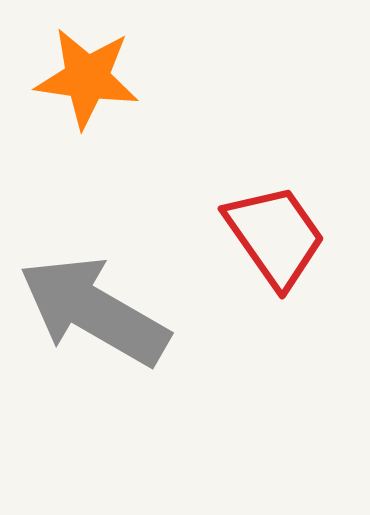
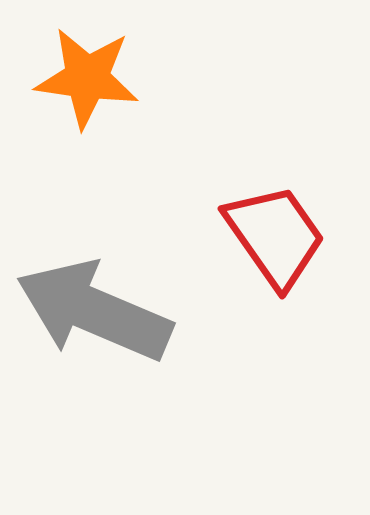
gray arrow: rotated 7 degrees counterclockwise
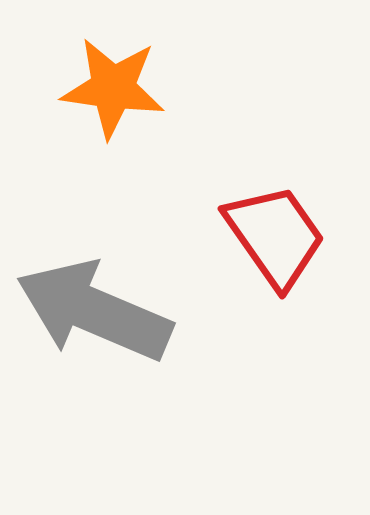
orange star: moved 26 px right, 10 px down
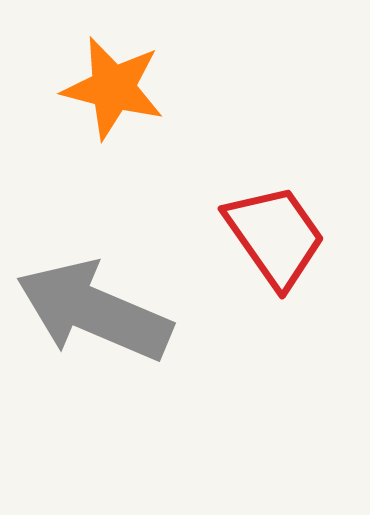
orange star: rotated 6 degrees clockwise
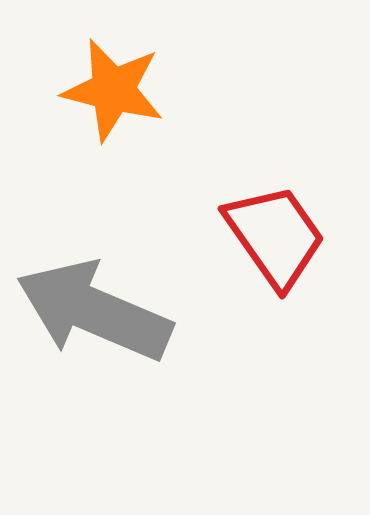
orange star: moved 2 px down
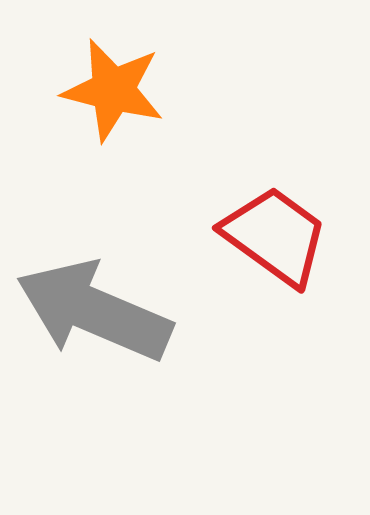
red trapezoid: rotated 19 degrees counterclockwise
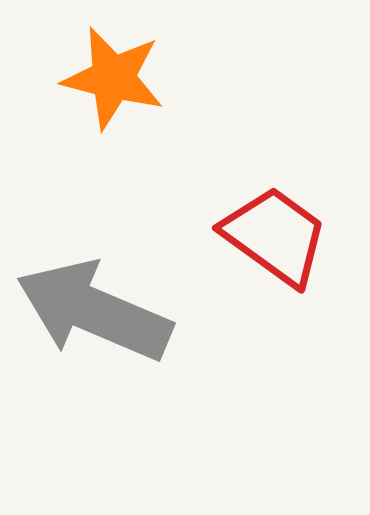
orange star: moved 12 px up
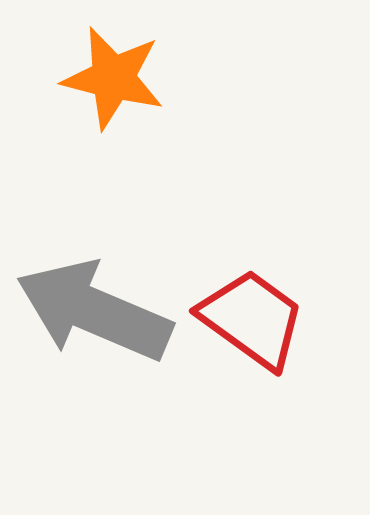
red trapezoid: moved 23 px left, 83 px down
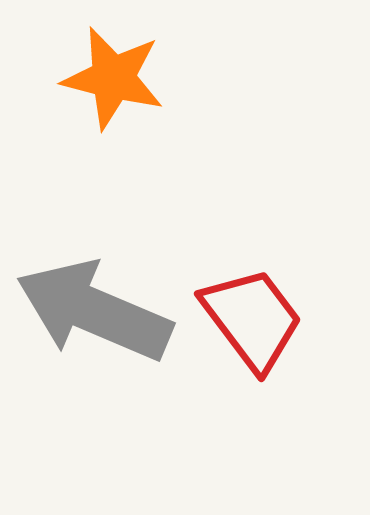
red trapezoid: rotated 17 degrees clockwise
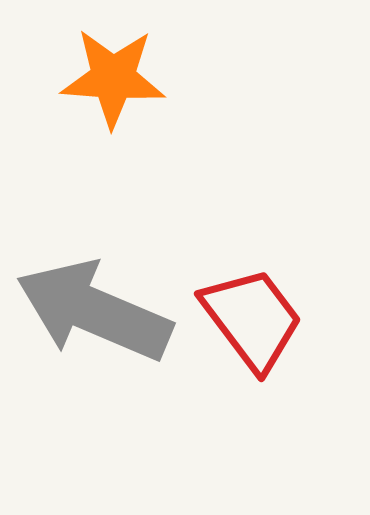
orange star: rotated 10 degrees counterclockwise
